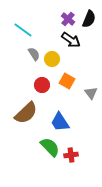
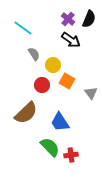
cyan line: moved 2 px up
yellow circle: moved 1 px right, 6 px down
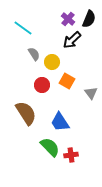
black arrow: moved 1 px right; rotated 102 degrees clockwise
yellow circle: moved 1 px left, 3 px up
brown semicircle: rotated 80 degrees counterclockwise
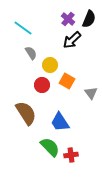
gray semicircle: moved 3 px left, 1 px up
yellow circle: moved 2 px left, 3 px down
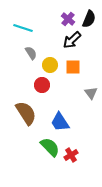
cyan line: rotated 18 degrees counterclockwise
orange square: moved 6 px right, 14 px up; rotated 28 degrees counterclockwise
red cross: rotated 24 degrees counterclockwise
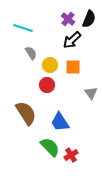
red circle: moved 5 px right
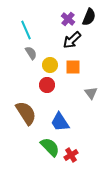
black semicircle: moved 2 px up
cyan line: moved 3 px right, 2 px down; rotated 48 degrees clockwise
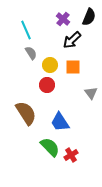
purple cross: moved 5 px left
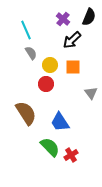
red circle: moved 1 px left, 1 px up
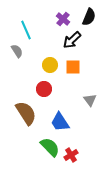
gray semicircle: moved 14 px left, 2 px up
red circle: moved 2 px left, 5 px down
gray triangle: moved 1 px left, 7 px down
